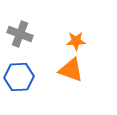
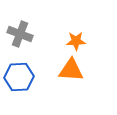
orange triangle: rotated 16 degrees counterclockwise
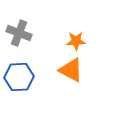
gray cross: moved 1 px left, 1 px up
orange triangle: rotated 24 degrees clockwise
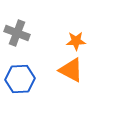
gray cross: moved 2 px left
blue hexagon: moved 1 px right, 2 px down
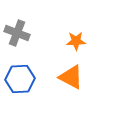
orange triangle: moved 7 px down
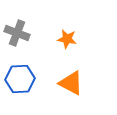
orange star: moved 9 px left, 2 px up; rotated 12 degrees clockwise
orange triangle: moved 6 px down
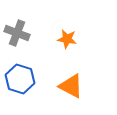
blue hexagon: rotated 20 degrees clockwise
orange triangle: moved 3 px down
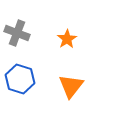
orange star: rotated 30 degrees clockwise
orange triangle: rotated 40 degrees clockwise
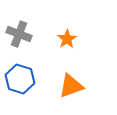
gray cross: moved 2 px right, 1 px down
orange triangle: rotated 32 degrees clockwise
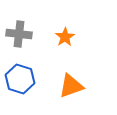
gray cross: rotated 15 degrees counterclockwise
orange star: moved 2 px left, 2 px up
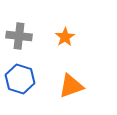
gray cross: moved 2 px down
